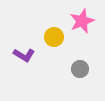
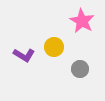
pink star: rotated 20 degrees counterclockwise
yellow circle: moved 10 px down
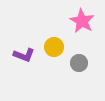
purple L-shape: rotated 10 degrees counterclockwise
gray circle: moved 1 px left, 6 px up
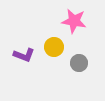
pink star: moved 8 px left; rotated 20 degrees counterclockwise
